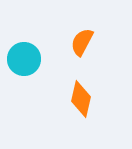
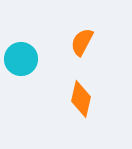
cyan circle: moved 3 px left
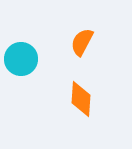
orange diamond: rotated 9 degrees counterclockwise
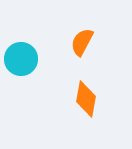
orange diamond: moved 5 px right; rotated 6 degrees clockwise
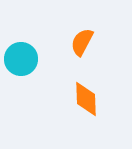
orange diamond: rotated 12 degrees counterclockwise
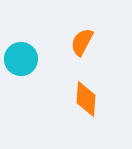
orange diamond: rotated 6 degrees clockwise
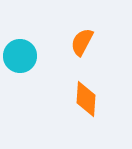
cyan circle: moved 1 px left, 3 px up
